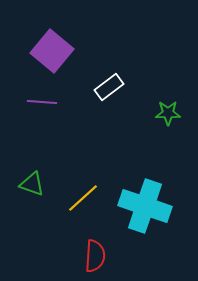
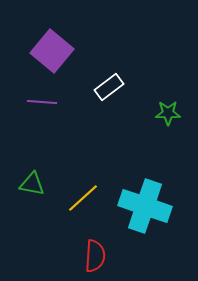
green triangle: rotated 8 degrees counterclockwise
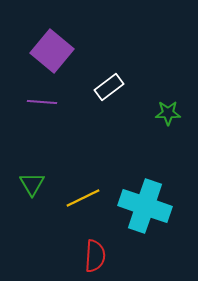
green triangle: rotated 48 degrees clockwise
yellow line: rotated 16 degrees clockwise
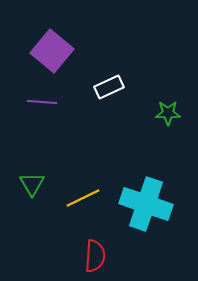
white rectangle: rotated 12 degrees clockwise
cyan cross: moved 1 px right, 2 px up
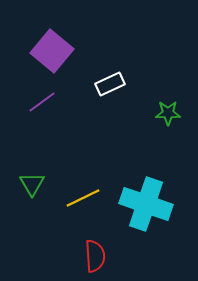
white rectangle: moved 1 px right, 3 px up
purple line: rotated 40 degrees counterclockwise
red semicircle: rotated 8 degrees counterclockwise
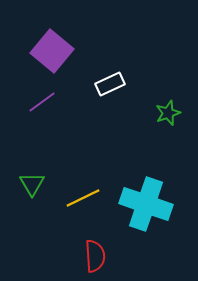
green star: rotated 20 degrees counterclockwise
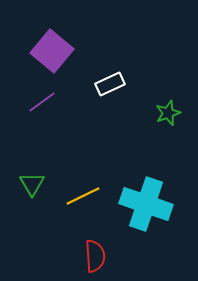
yellow line: moved 2 px up
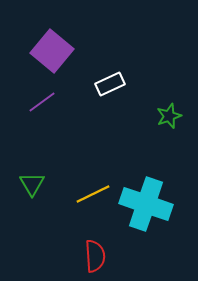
green star: moved 1 px right, 3 px down
yellow line: moved 10 px right, 2 px up
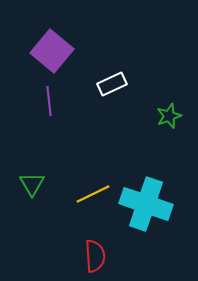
white rectangle: moved 2 px right
purple line: moved 7 px right, 1 px up; rotated 60 degrees counterclockwise
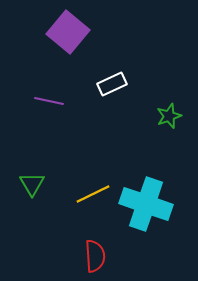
purple square: moved 16 px right, 19 px up
purple line: rotated 72 degrees counterclockwise
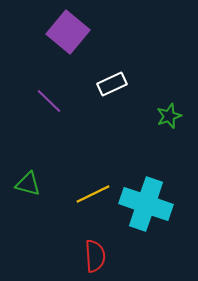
purple line: rotated 32 degrees clockwise
green triangle: moved 4 px left; rotated 44 degrees counterclockwise
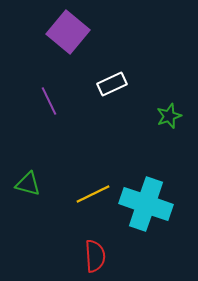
purple line: rotated 20 degrees clockwise
